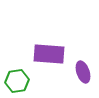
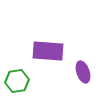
purple rectangle: moved 1 px left, 3 px up
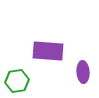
purple ellipse: rotated 15 degrees clockwise
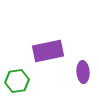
purple rectangle: rotated 16 degrees counterclockwise
